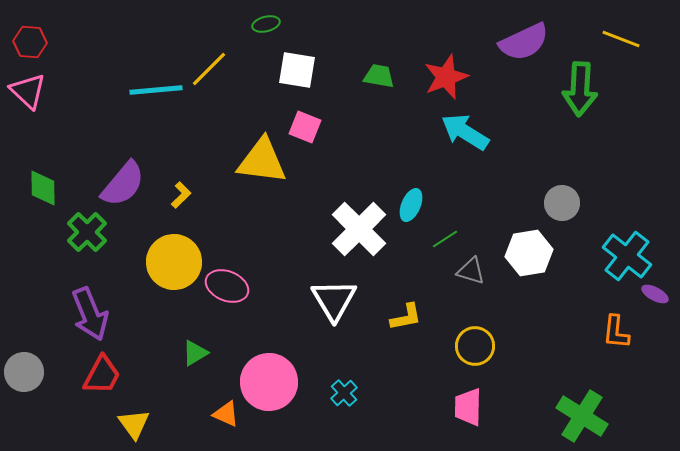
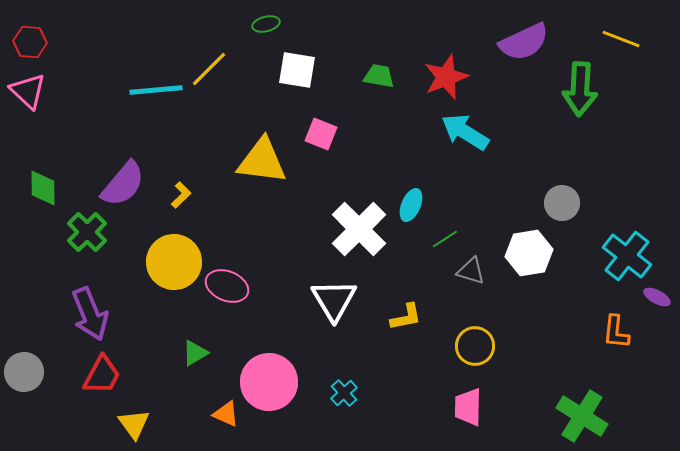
pink square at (305, 127): moved 16 px right, 7 px down
purple ellipse at (655, 294): moved 2 px right, 3 px down
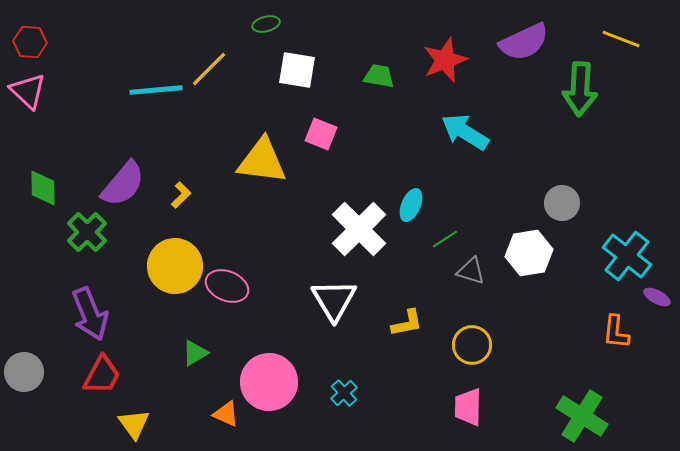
red star at (446, 77): moved 1 px left, 17 px up
yellow circle at (174, 262): moved 1 px right, 4 px down
yellow L-shape at (406, 317): moved 1 px right, 6 px down
yellow circle at (475, 346): moved 3 px left, 1 px up
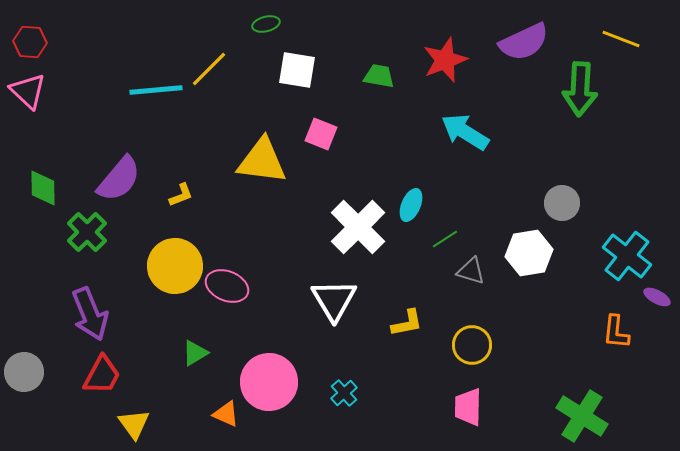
purple semicircle at (123, 184): moved 4 px left, 5 px up
yellow L-shape at (181, 195): rotated 24 degrees clockwise
white cross at (359, 229): moved 1 px left, 2 px up
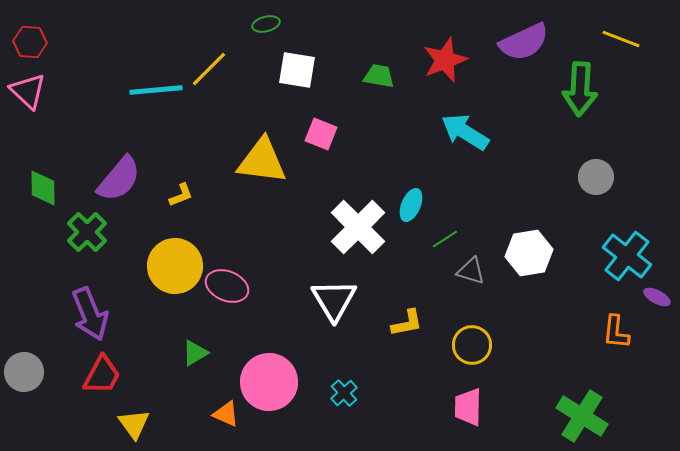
gray circle at (562, 203): moved 34 px right, 26 px up
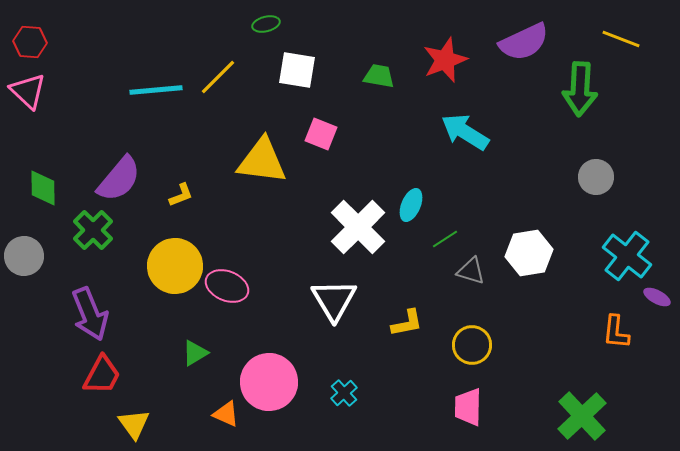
yellow line at (209, 69): moved 9 px right, 8 px down
green cross at (87, 232): moved 6 px right, 2 px up
gray circle at (24, 372): moved 116 px up
green cross at (582, 416): rotated 15 degrees clockwise
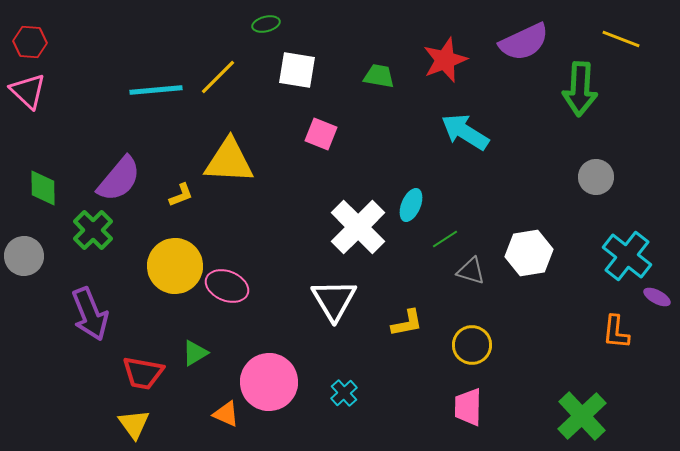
yellow triangle at (262, 161): moved 33 px left; rotated 4 degrees counterclockwise
red trapezoid at (102, 375): moved 41 px right, 2 px up; rotated 72 degrees clockwise
